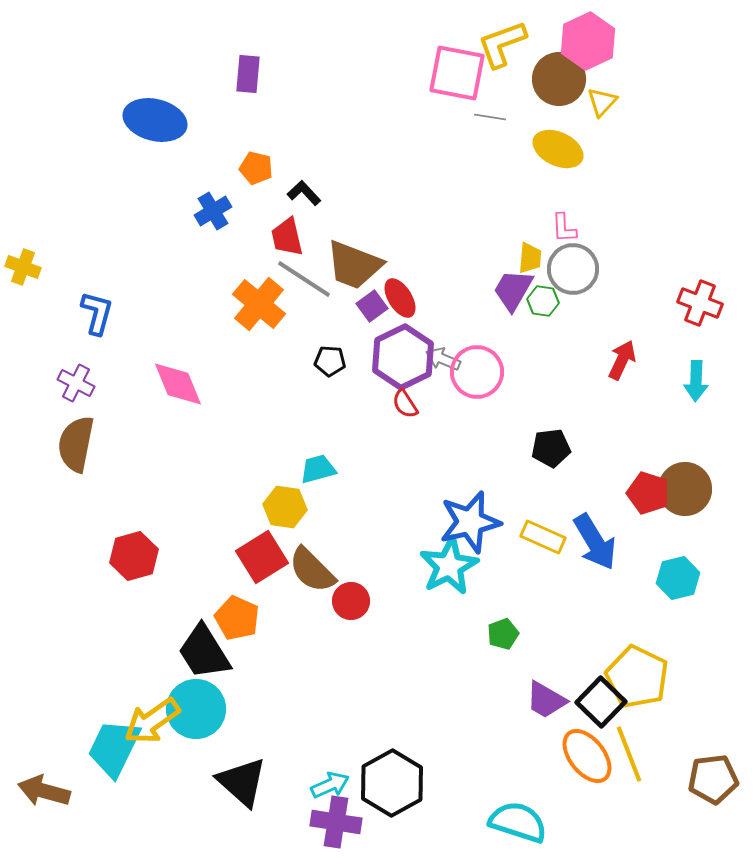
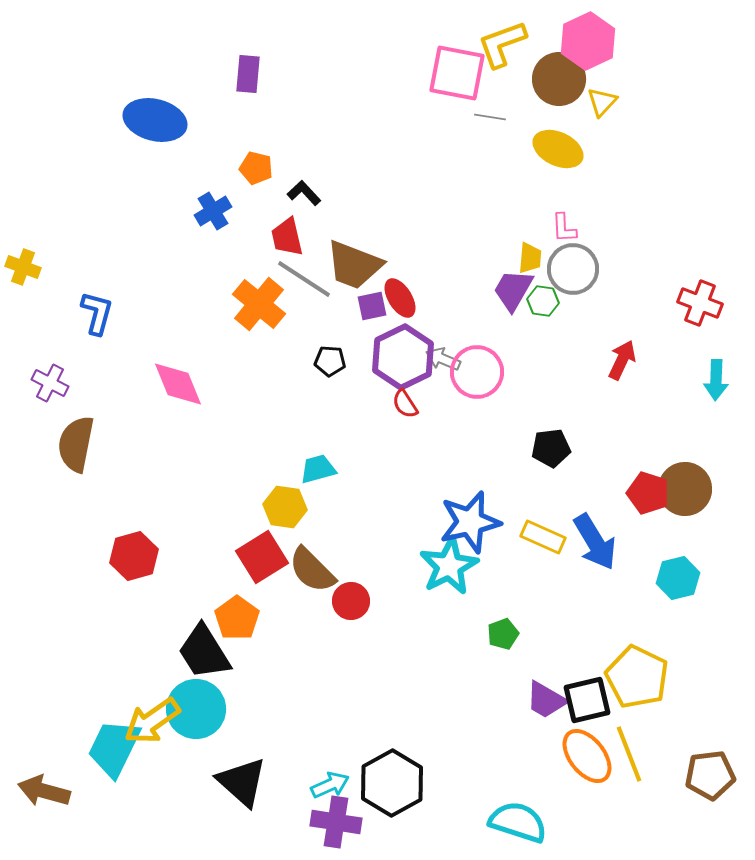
purple square at (372, 306): rotated 24 degrees clockwise
cyan arrow at (696, 381): moved 20 px right, 1 px up
purple cross at (76, 383): moved 26 px left
orange pentagon at (237, 618): rotated 12 degrees clockwise
black square at (601, 702): moved 14 px left, 2 px up; rotated 33 degrees clockwise
brown pentagon at (713, 779): moved 3 px left, 4 px up
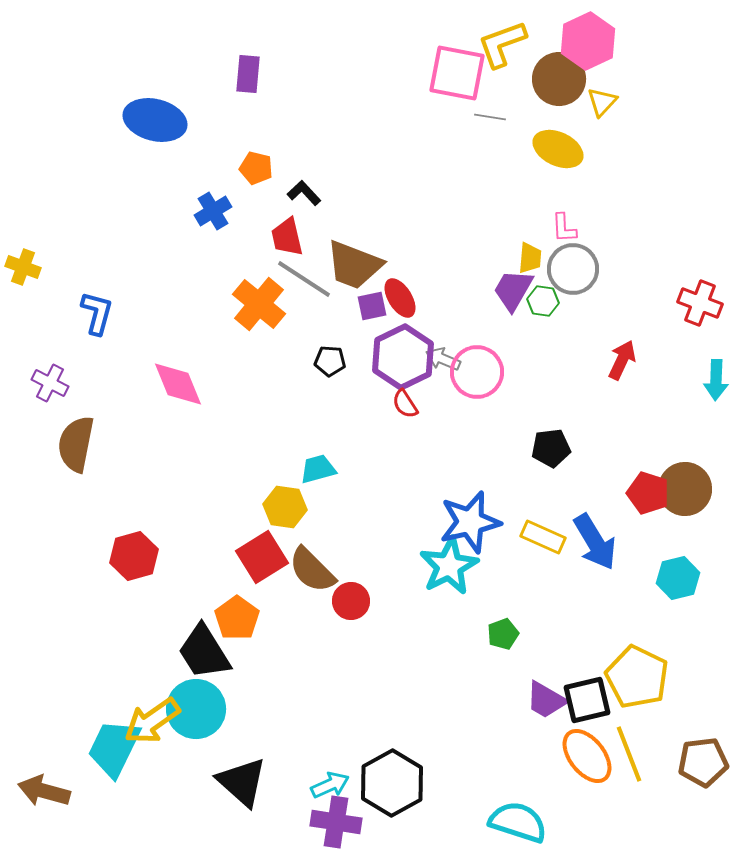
brown pentagon at (710, 775): moved 7 px left, 13 px up
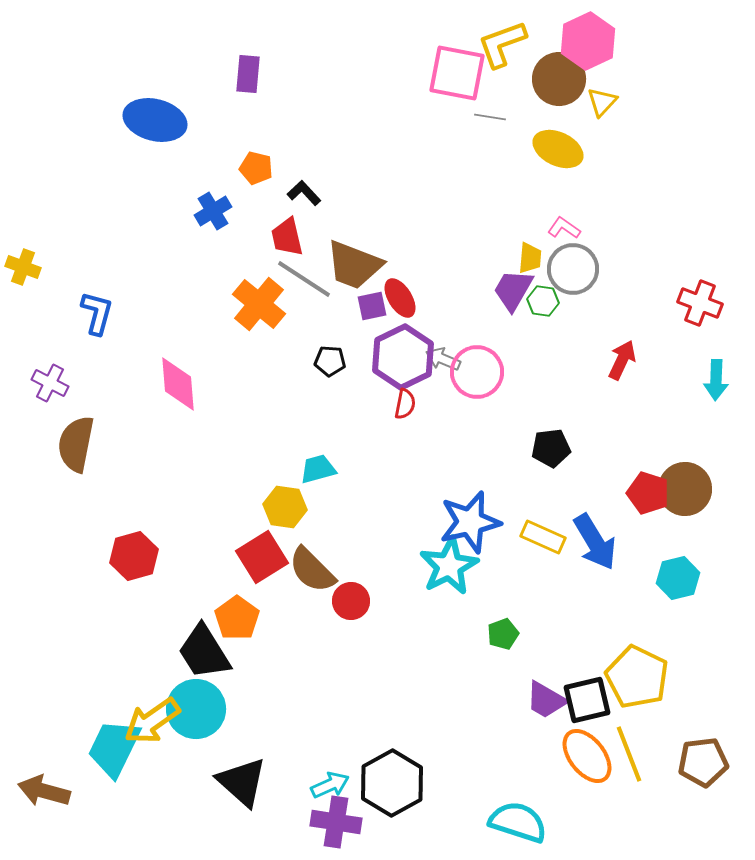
pink L-shape at (564, 228): rotated 128 degrees clockwise
pink diamond at (178, 384): rotated 18 degrees clockwise
red semicircle at (405, 404): rotated 136 degrees counterclockwise
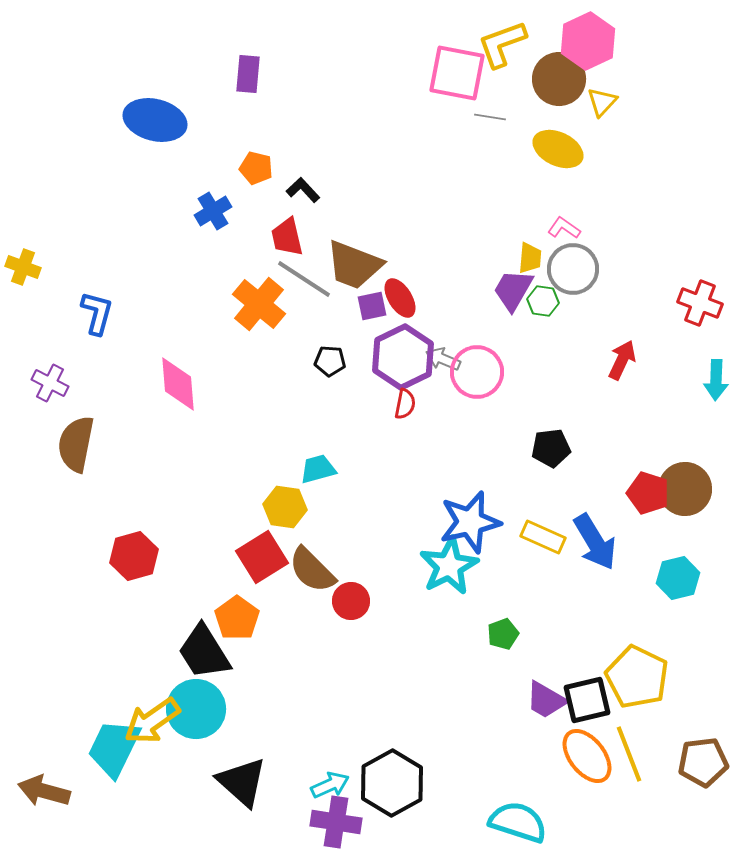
black L-shape at (304, 193): moved 1 px left, 3 px up
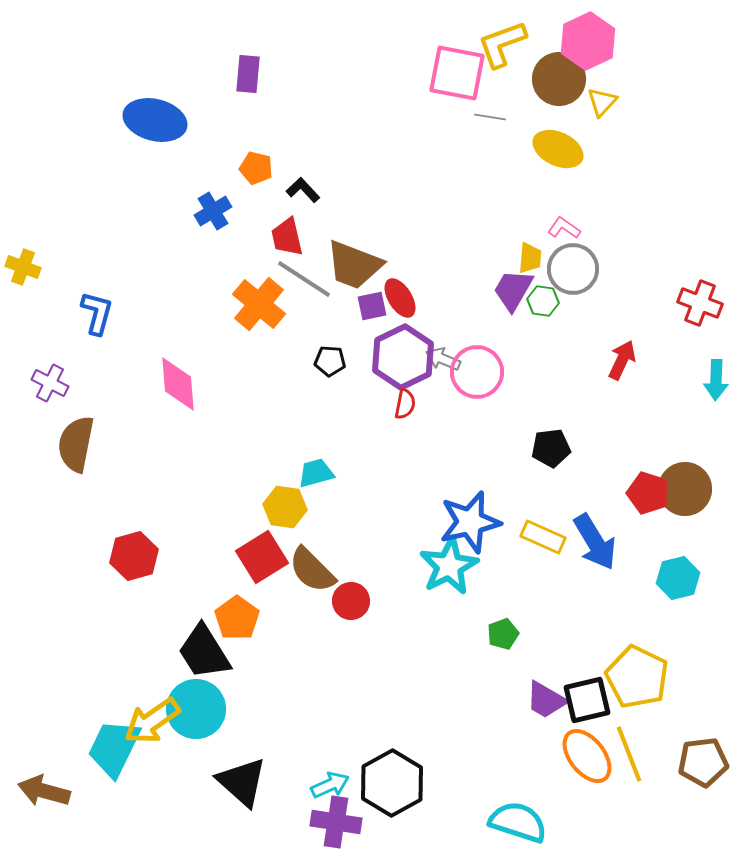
cyan trapezoid at (318, 469): moved 2 px left, 4 px down
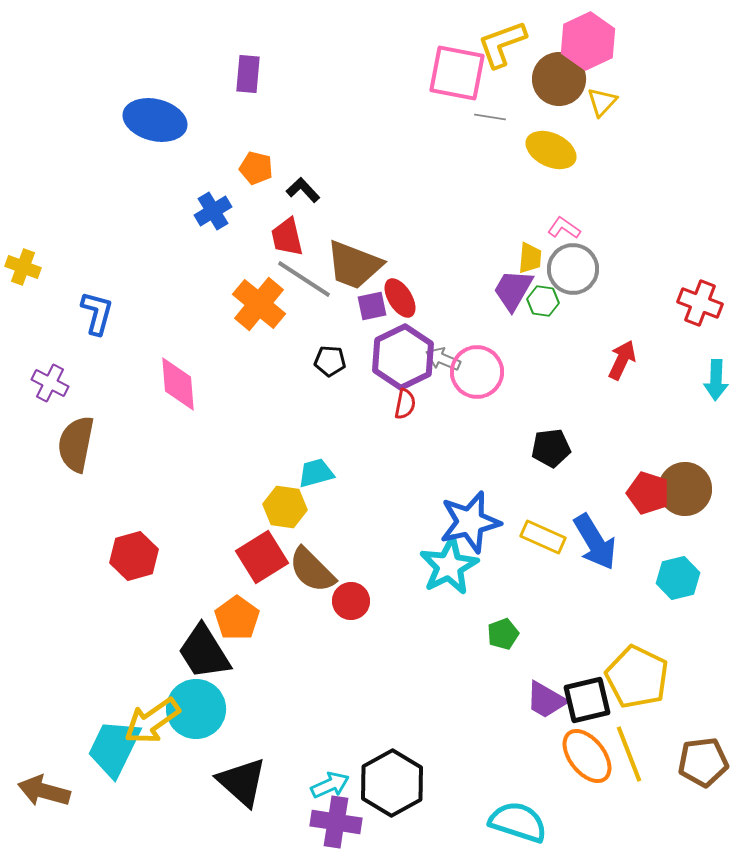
yellow ellipse at (558, 149): moved 7 px left, 1 px down
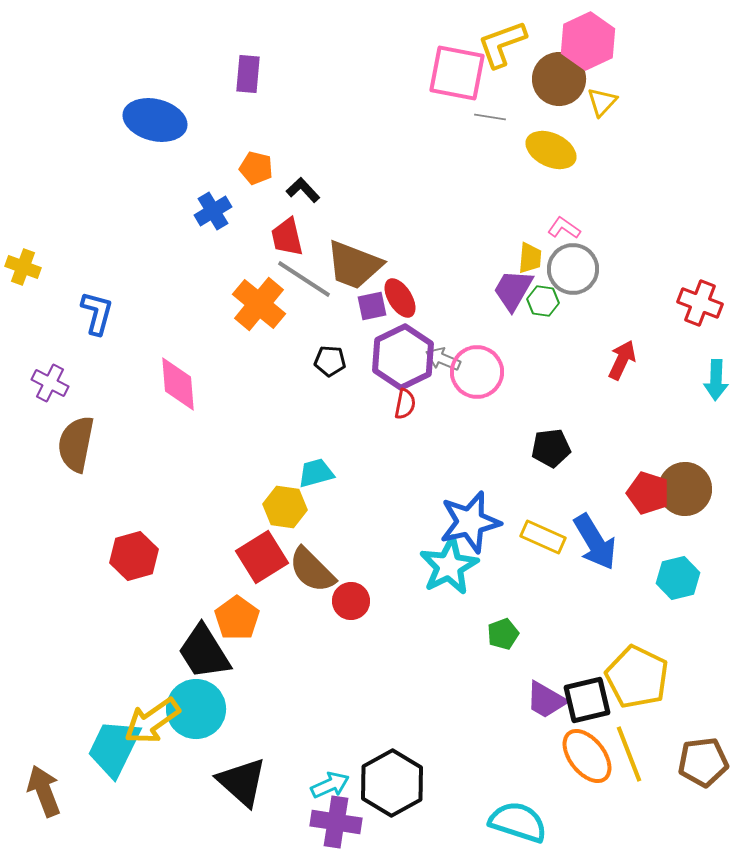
brown arrow at (44, 791): rotated 54 degrees clockwise
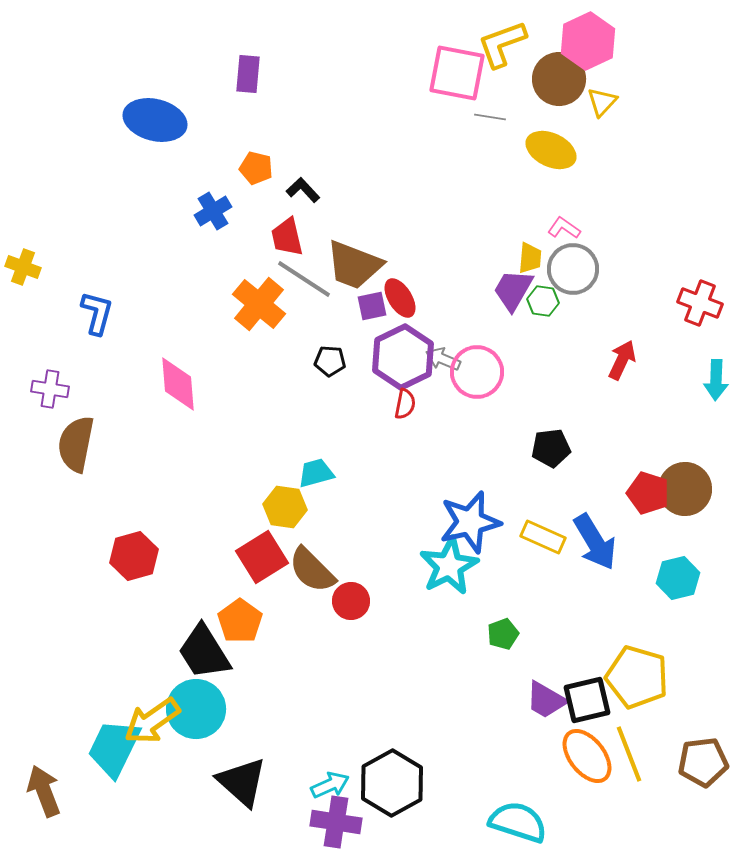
purple cross at (50, 383): moved 6 px down; rotated 18 degrees counterclockwise
orange pentagon at (237, 618): moved 3 px right, 3 px down
yellow pentagon at (637, 677): rotated 10 degrees counterclockwise
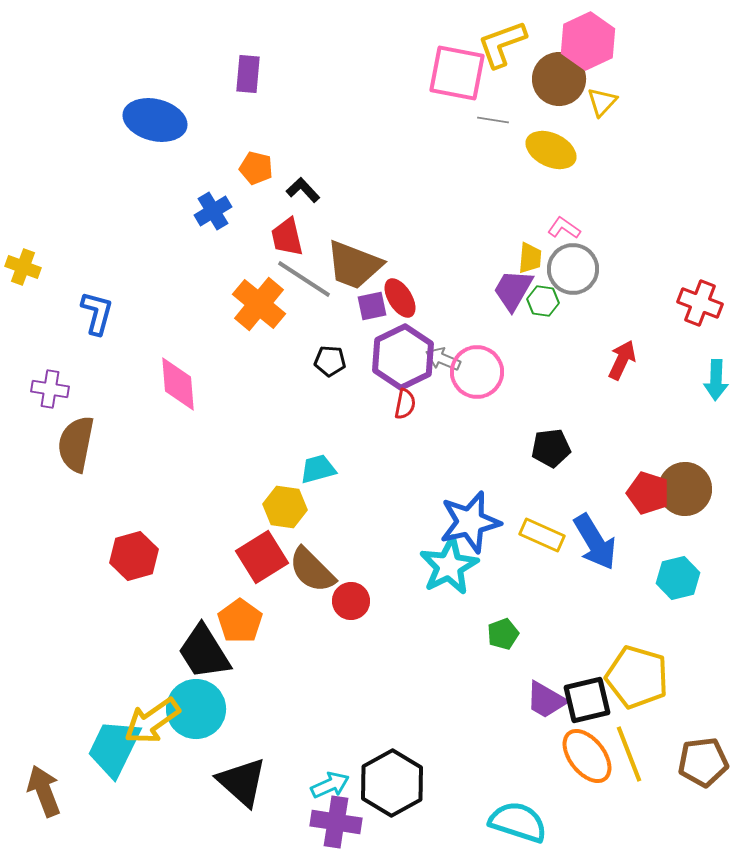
gray line at (490, 117): moved 3 px right, 3 px down
cyan trapezoid at (316, 473): moved 2 px right, 4 px up
yellow rectangle at (543, 537): moved 1 px left, 2 px up
